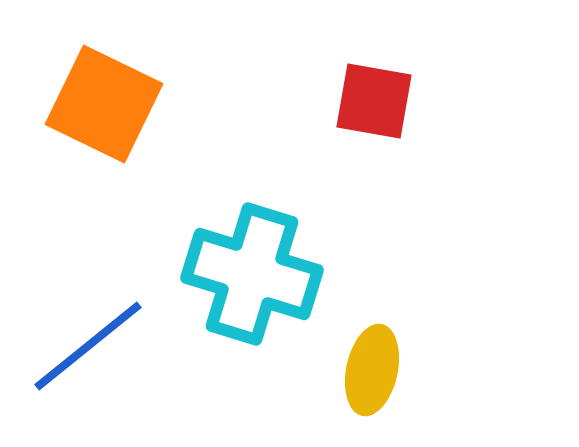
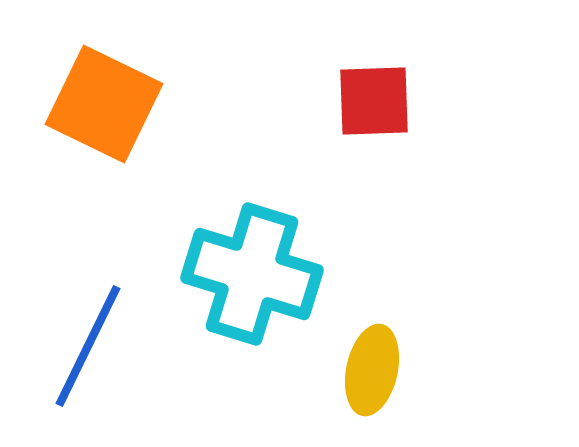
red square: rotated 12 degrees counterclockwise
blue line: rotated 25 degrees counterclockwise
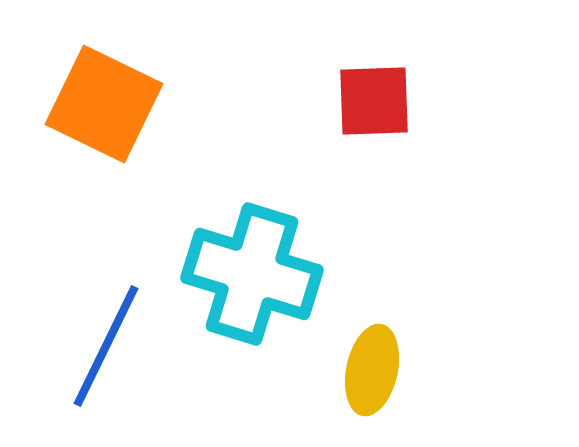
blue line: moved 18 px right
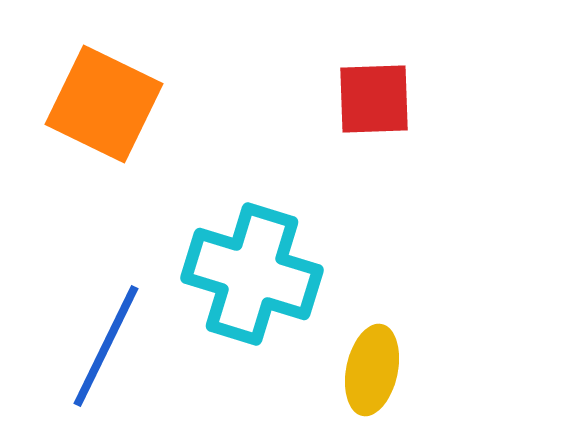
red square: moved 2 px up
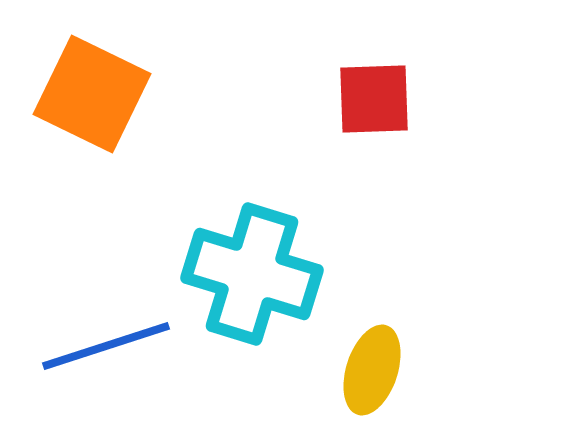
orange square: moved 12 px left, 10 px up
blue line: rotated 46 degrees clockwise
yellow ellipse: rotated 6 degrees clockwise
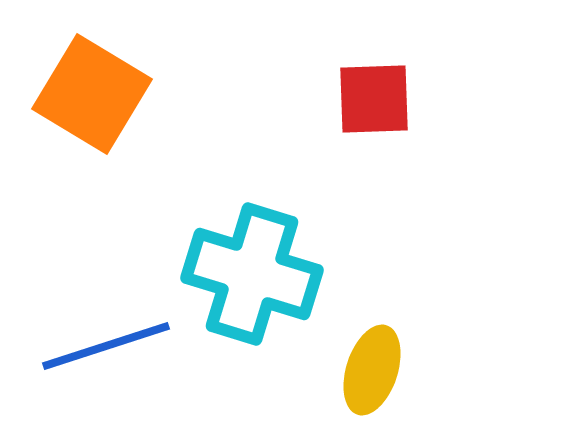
orange square: rotated 5 degrees clockwise
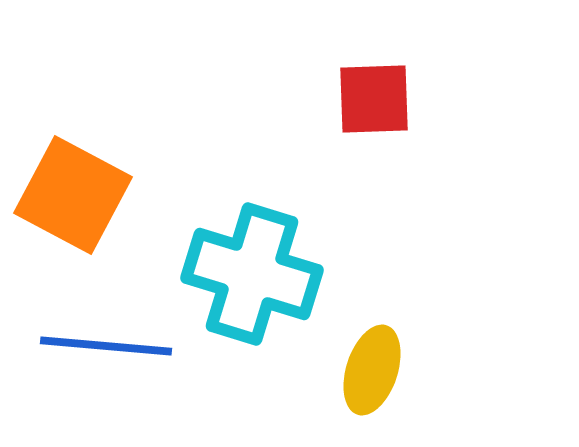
orange square: moved 19 px left, 101 px down; rotated 3 degrees counterclockwise
blue line: rotated 23 degrees clockwise
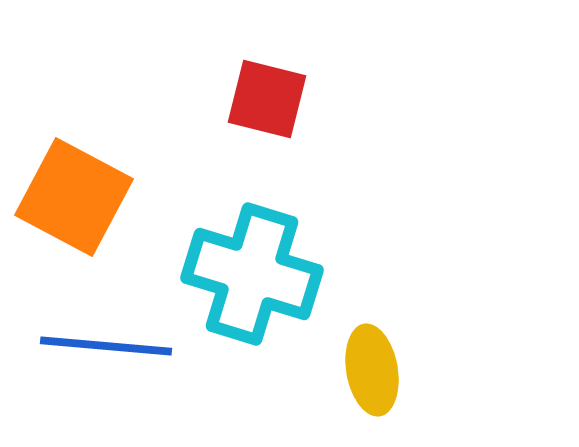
red square: moved 107 px left; rotated 16 degrees clockwise
orange square: moved 1 px right, 2 px down
yellow ellipse: rotated 28 degrees counterclockwise
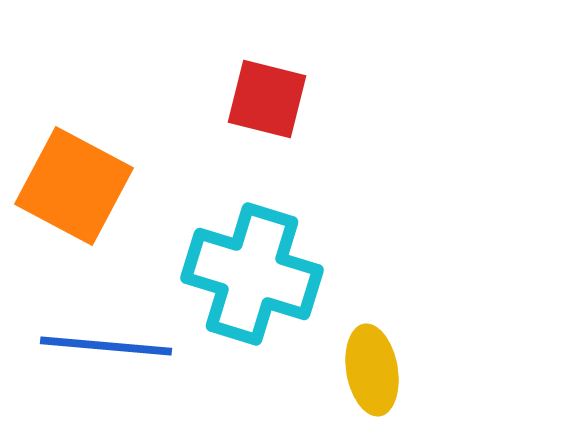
orange square: moved 11 px up
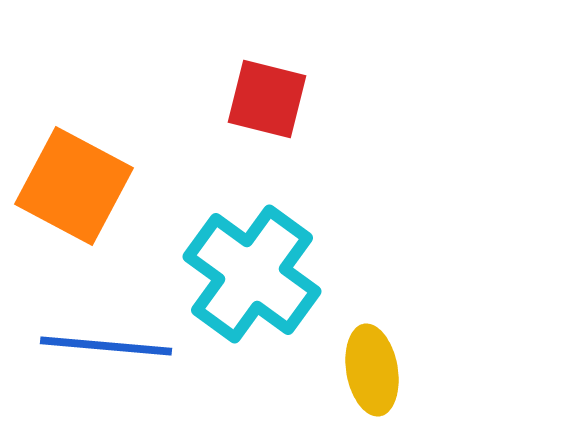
cyan cross: rotated 19 degrees clockwise
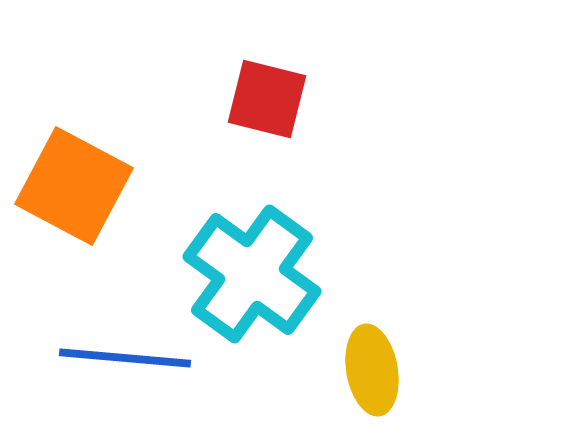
blue line: moved 19 px right, 12 px down
